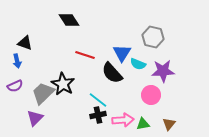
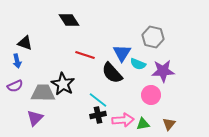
gray trapezoid: rotated 45 degrees clockwise
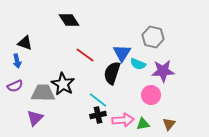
red line: rotated 18 degrees clockwise
black semicircle: rotated 60 degrees clockwise
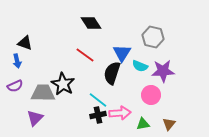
black diamond: moved 22 px right, 3 px down
cyan semicircle: moved 2 px right, 2 px down
pink arrow: moved 3 px left, 7 px up
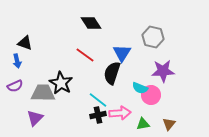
cyan semicircle: moved 22 px down
black star: moved 2 px left, 1 px up
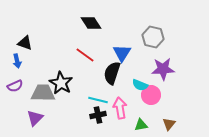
purple star: moved 2 px up
cyan semicircle: moved 3 px up
cyan line: rotated 24 degrees counterclockwise
pink arrow: moved 5 px up; rotated 95 degrees counterclockwise
green triangle: moved 2 px left, 1 px down
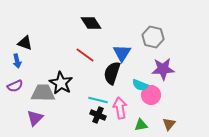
black cross: rotated 35 degrees clockwise
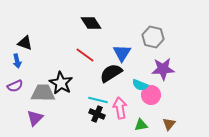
black semicircle: moved 1 px left; rotated 40 degrees clockwise
black cross: moved 1 px left, 1 px up
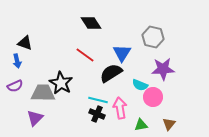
pink circle: moved 2 px right, 2 px down
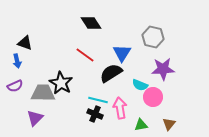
black cross: moved 2 px left
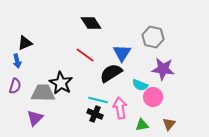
black triangle: rotated 42 degrees counterclockwise
purple star: rotated 10 degrees clockwise
purple semicircle: rotated 49 degrees counterclockwise
green triangle: moved 1 px right
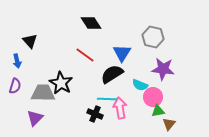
black triangle: moved 5 px right, 2 px up; rotated 49 degrees counterclockwise
black semicircle: moved 1 px right, 1 px down
cyan line: moved 9 px right, 1 px up; rotated 12 degrees counterclockwise
green triangle: moved 16 px right, 14 px up
